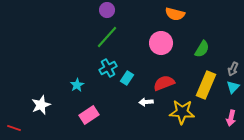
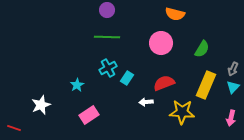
green line: rotated 50 degrees clockwise
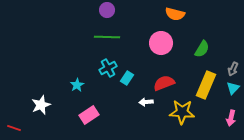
cyan triangle: moved 1 px down
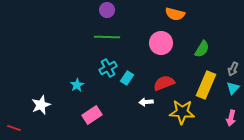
pink rectangle: moved 3 px right
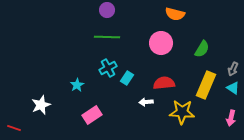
red semicircle: rotated 15 degrees clockwise
cyan triangle: rotated 40 degrees counterclockwise
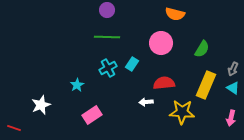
cyan rectangle: moved 5 px right, 14 px up
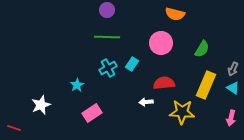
pink rectangle: moved 2 px up
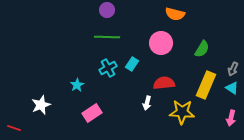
cyan triangle: moved 1 px left
white arrow: moved 1 px right, 1 px down; rotated 72 degrees counterclockwise
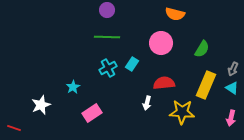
cyan star: moved 4 px left, 2 px down
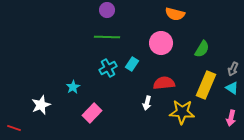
pink rectangle: rotated 12 degrees counterclockwise
